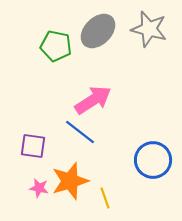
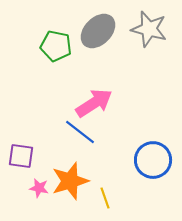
pink arrow: moved 1 px right, 3 px down
purple square: moved 12 px left, 10 px down
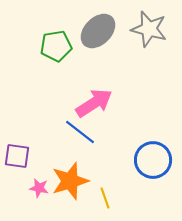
green pentagon: rotated 20 degrees counterclockwise
purple square: moved 4 px left
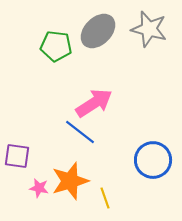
green pentagon: rotated 16 degrees clockwise
